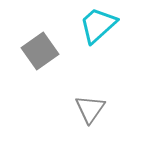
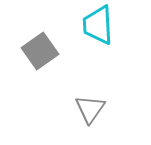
cyan trapezoid: rotated 51 degrees counterclockwise
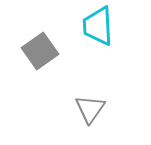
cyan trapezoid: moved 1 px down
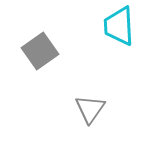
cyan trapezoid: moved 21 px right
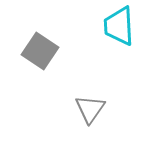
gray square: rotated 21 degrees counterclockwise
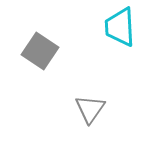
cyan trapezoid: moved 1 px right, 1 px down
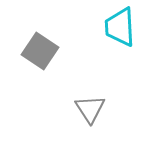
gray triangle: rotated 8 degrees counterclockwise
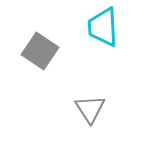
cyan trapezoid: moved 17 px left
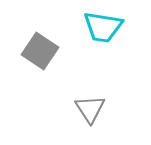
cyan trapezoid: rotated 78 degrees counterclockwise
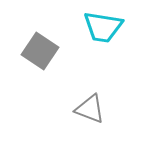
gray triangle: rotated 36 degrees counterclockwise
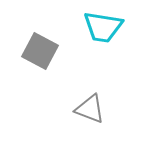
gray square: rotated 6 degrees counterclockwise
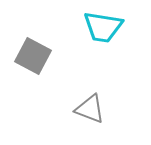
gray square: moved 7 px left, 5 px down
